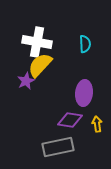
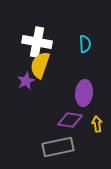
yellow semicircle: rotated 24 degrees counterclockwise
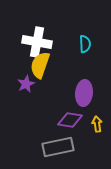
purple star: moved 3 px down
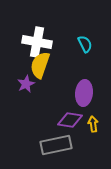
cyan semicircle: rotated 24 degrees counterclockwise
yellow arrow: moved 4 px left
gray rectangle: moved 2 px left, 2 px up
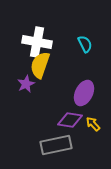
purple ellipse: rotated 20 degrees clockwise
yellow arrow: rotated 35 degrees counterclockwise
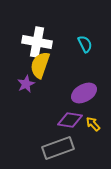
purple ellipse: rotated 35 degrees clockwise
gray rectangle: moved 2 px right, 3 px down; rotated 8 degrees counterclockwise
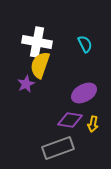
yellow arrow: rotated 126 degrees counterclockwise
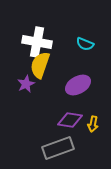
cyan semicircle: rotated 138 degrees clockwise
purple ellipse: moved 6 px left, 8 px up
